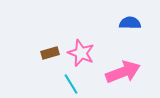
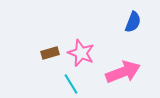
blue semicircle: moved 3 px right, 1 px up; rotated 110 degrees clockwise
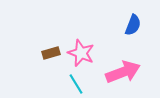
blue semicircle: moved 3 px down
brown rectangle: moved 1 px right
cyan line: moved 5 px right
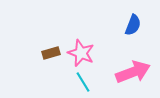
pink arrow: moved 10 px right
cyan line: moved 7 px right, 2 px up
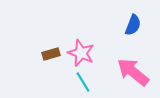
brown rectangle: moved 1 px down
pink arrow: rotated 120 degrees counterclockwise
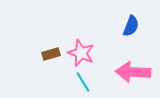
blue semicircle: moved 2 px left, 1 px down
pink arrow: rotated 36 degrees counterclockwise
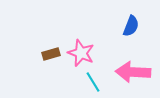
cyan line: moved 10 px right
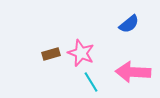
blue semicircle: moved 2 px left, 2 px up; rotated 30 degrees clockwise
cyan line: moved 2 px left
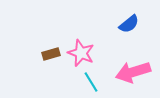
pink arrow: rotated 20 degrees counterclockwise
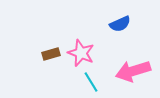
blue semicircle: moved 9 px left; rotated 15 degrees clockwise
pink arrow: moved 1 px up
